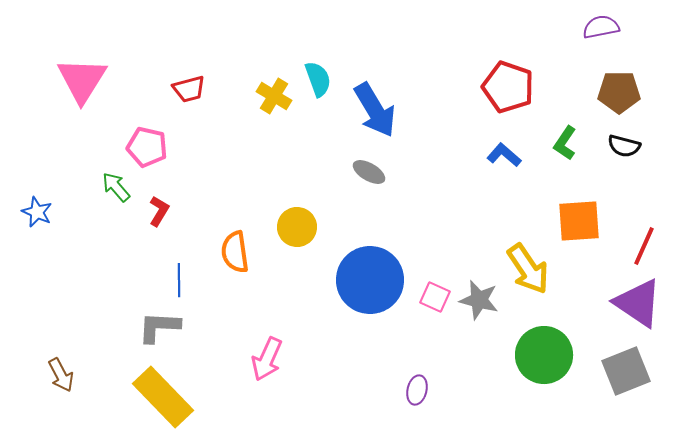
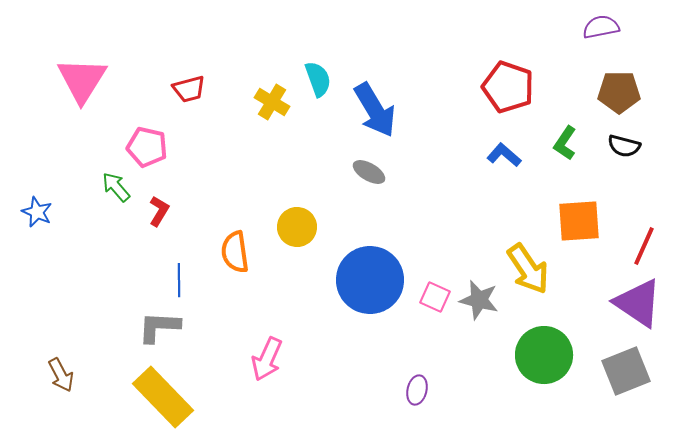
yellow cross: moved 2 px left, 6 px down
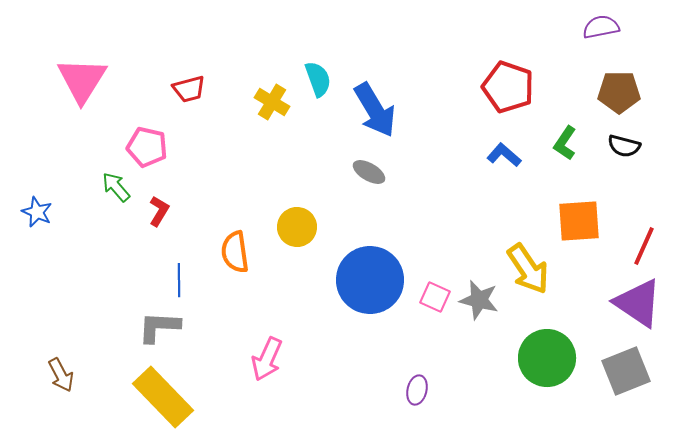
green circle: moved 3 px right, 3 px down
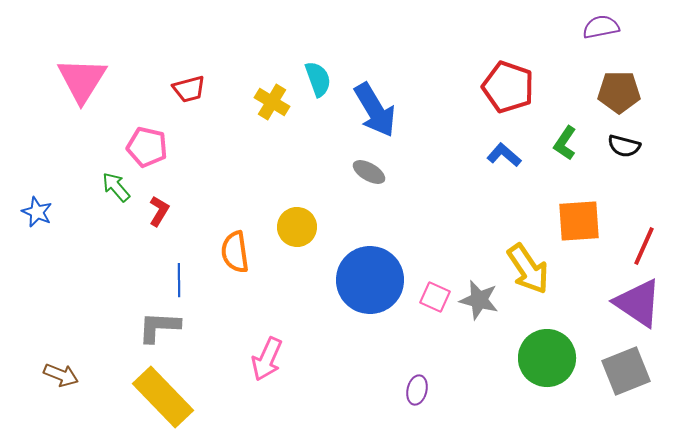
brown arrow: rotated 40 degrees counterclockwise
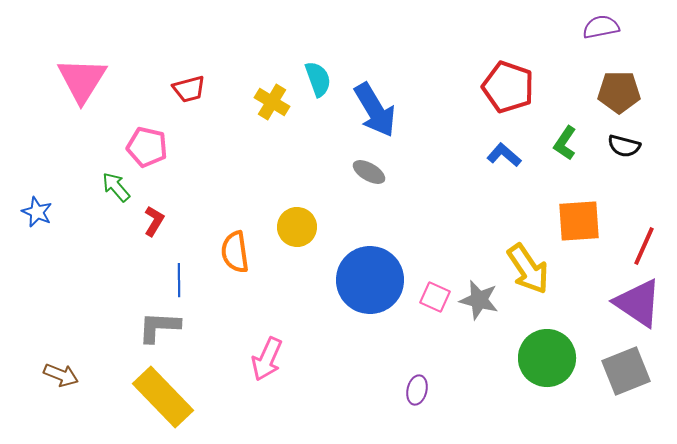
red L-shape: moved 5 px left, 10 px down
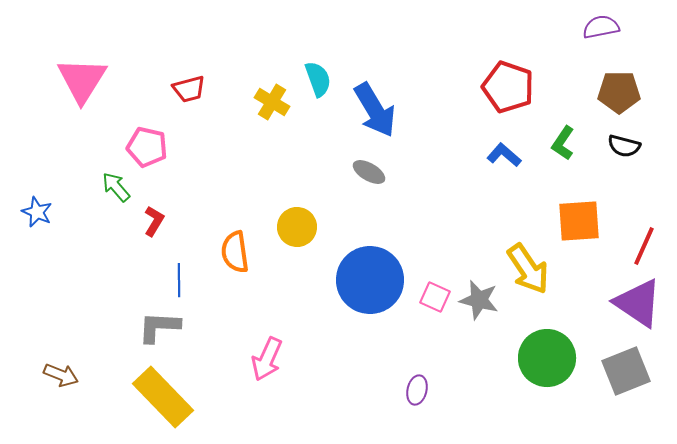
green L-shape: moved 2 px left
